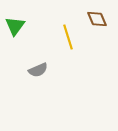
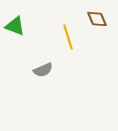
green triangle: rotated 45 degrees counterclockwise
gray semicircle: moved 5 px right
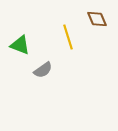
green triangle: moved 5 px right, 19 px down
gray semicircle: rotated 12 degrees counterclockwise
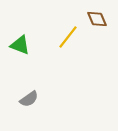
yellow line: rotated 55 degrees clockwise
gray semicircle: moved 14 px left, 29 px down
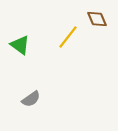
green triangle: rotated 15 degrees clockwise
gray semicircle: moved 2 px right
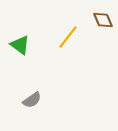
brown diamond: moved 6 px right, 1 px down
gray semicircle: moved 1 px right, 1 px down
